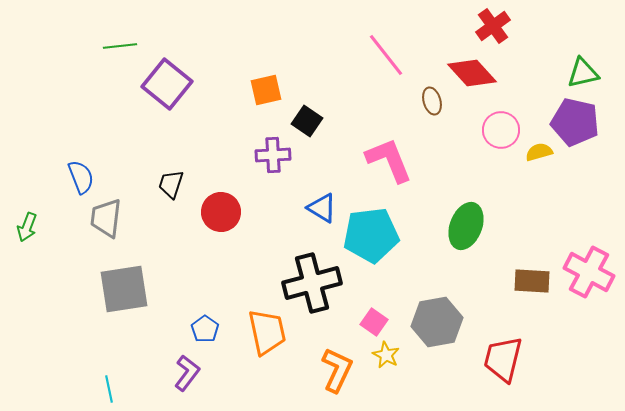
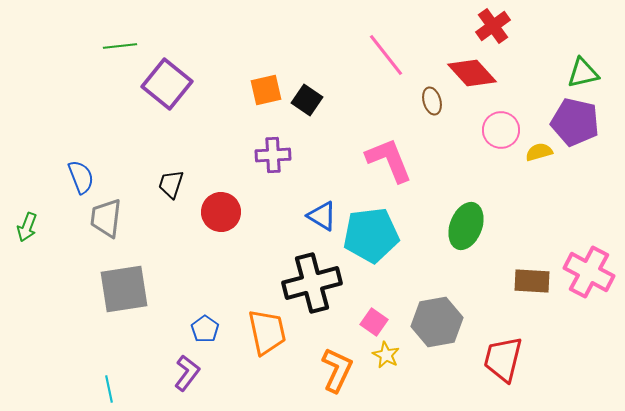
black square: moved 21 px up
blue triangle: moved 8 px down
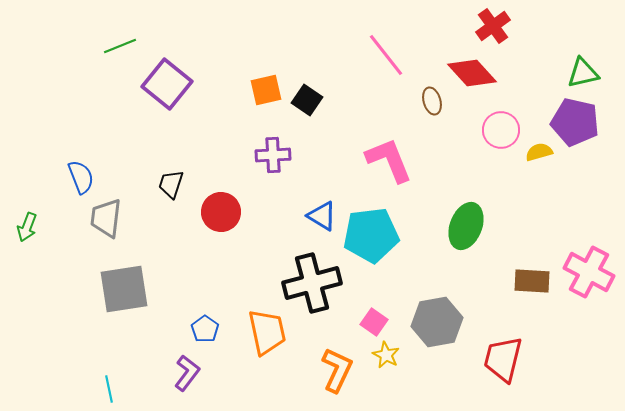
green line: rotated 16 degrees counterclockwise
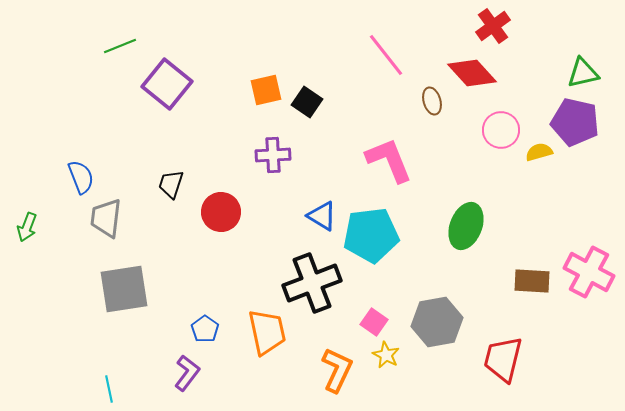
black square: moved 2 px down
black cross: rotated 6 degrees counterclockwise
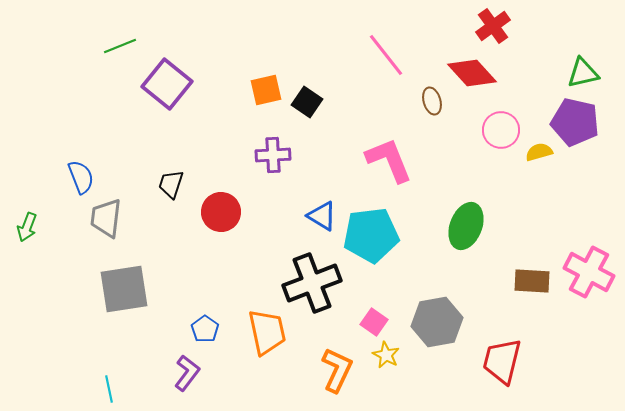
red trapezoid: moved 1 px left, 2 px down
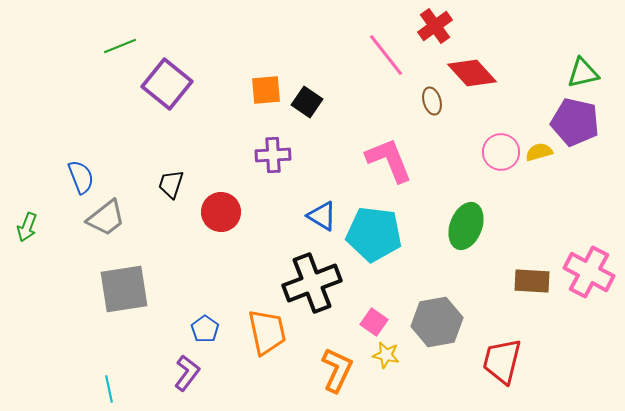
red cross: moved 58 px left
orange square: rotated 8 degrees clockwise
pink circle: moved 22 px down
gray trapezoid: rotated 135 degrees counterclockwise
cyan pentagon: moved 3 px right, 1 px up; rotated 14 degrees clockwise
yellow star: rotated 16 degrees counterclockwise
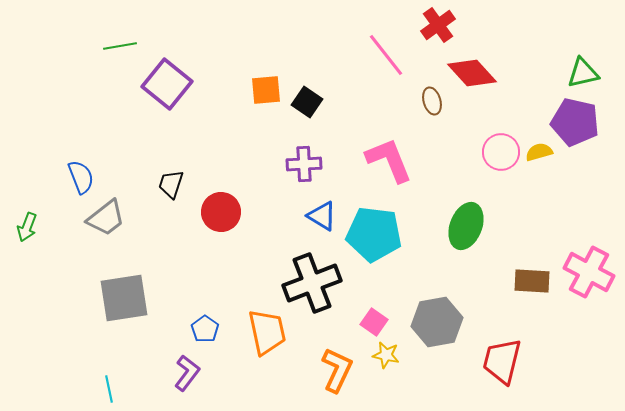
red cross: moved 3 px right, 1 px up
green line: rotated 12 degrees clockwise
purple cross: moved 31 px right, 9 px down
gray square: moved 9 px down
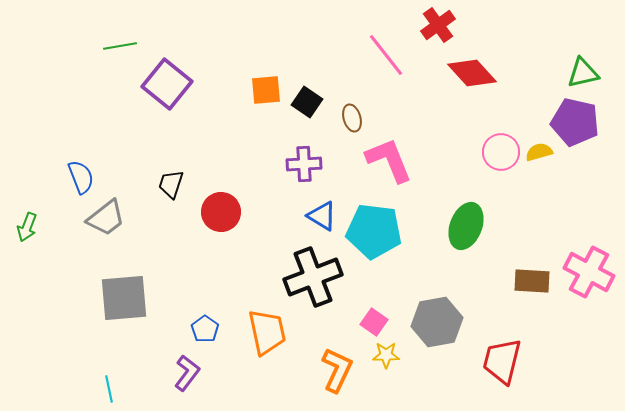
brown ellipse: moved 80 px left, 17 px down
cyan pentagon: moved 3 px up
black cross: moved 1 px right, 6 px up
gray square: rotated 4 degrees clockwise
yellow star: rotated 12 degrees counterclockwise
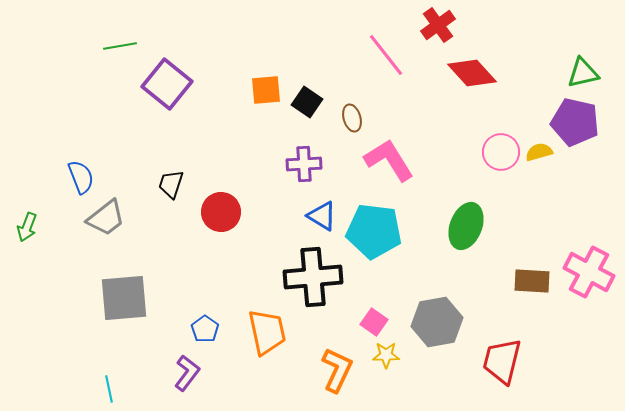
pink L-shape: rotated 10 degrees counterclockwise
black cross: rotated 16 degrees clockwise
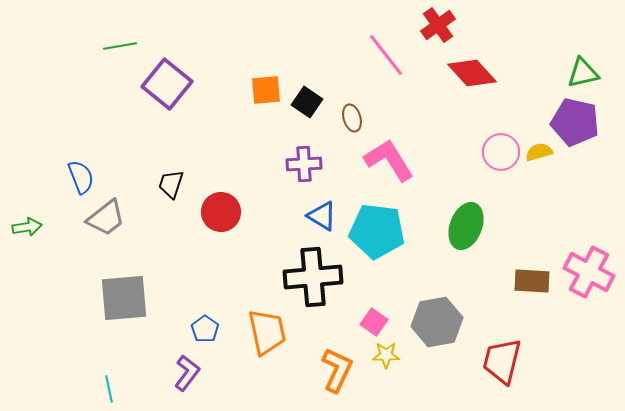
green arrow: rotated 120 degrees counterclockwise
cyan pentagon: moved 3 px right
